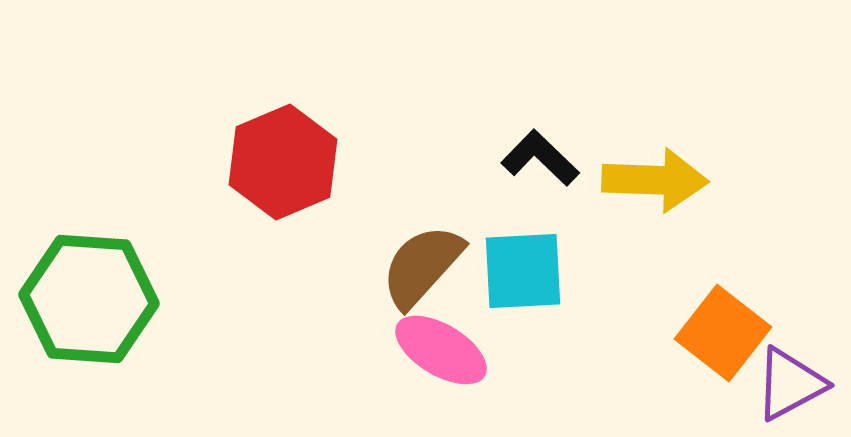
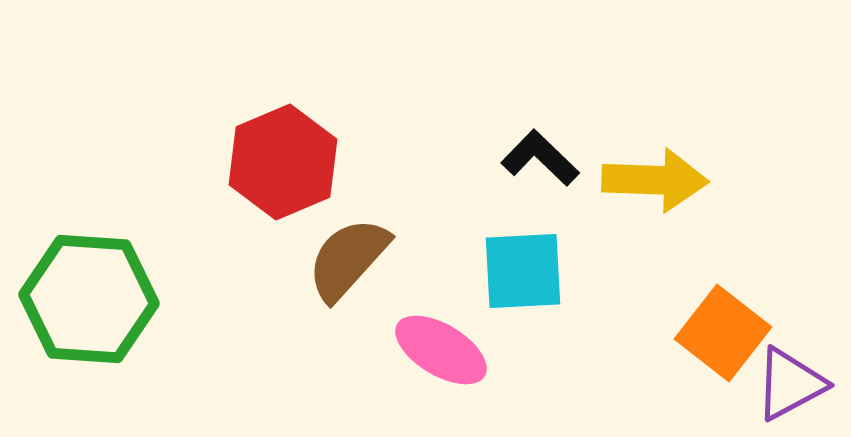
brown semicircle: moved 74 px left, 7 px up
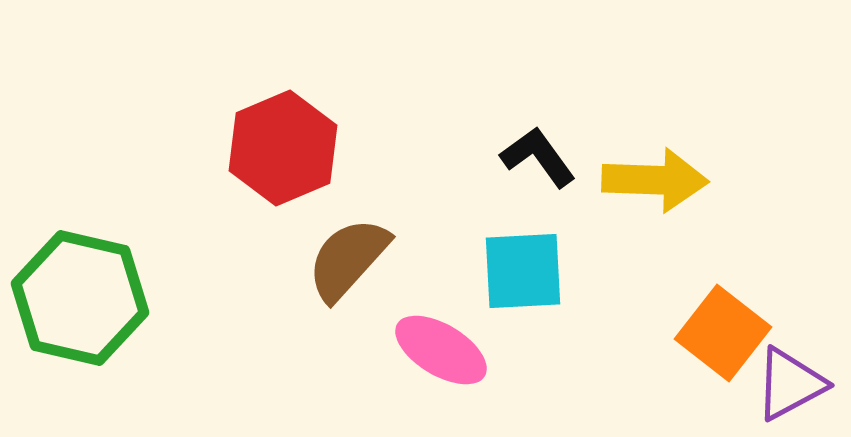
black L-shape: moved 2 px left, 1 px up; rotated 10 degrees clockwise
red hexagon: moved 14 px up
green hexagon: moved 9 px left, 1 px up; rotated 9 degrees clockwise
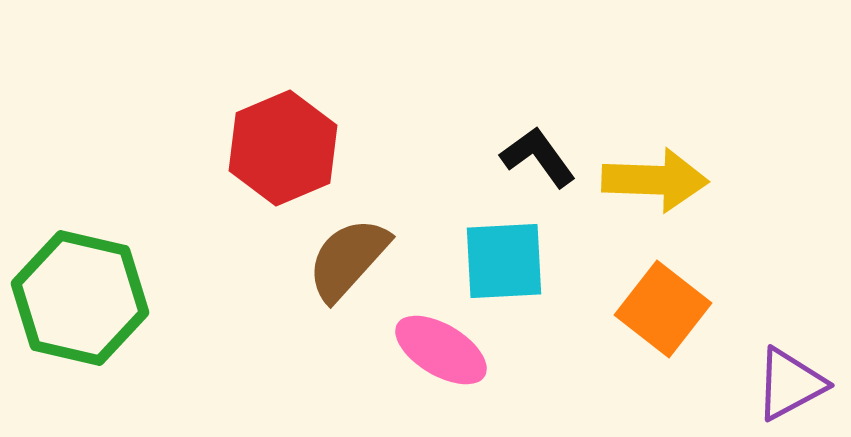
cyan square: moved 19 px left, 10 px up
orange square: moved 60 px left, 24 px up
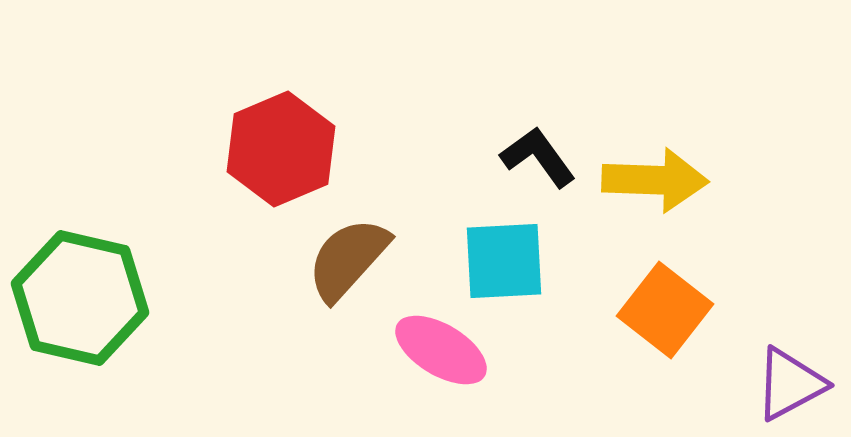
red hexagon: moved 2 px left, 1 px down
orange square: moved 2 px right, 1 px down
